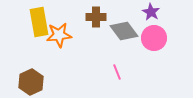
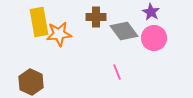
orange star: moved 1 px up
brown hexagon: rotated 10 degrees counterclockwise
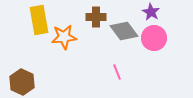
yellow rectangle: moved 2 px up
orange star: moved 5 px right, 3 px down
brown hexagon: moved 9 px left
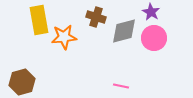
brown cross: rotated 18 degrees clockwise
gray diamond: rotated 68 degrees counterclockwise
pink line: moved 4 px right, 14 px down; rotated 56 degrees counterclockwise
brown hexagon: rotated 20 degrees clockwise
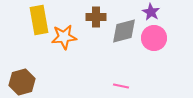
brown cross: rotated 18 degrees counterclockwise
